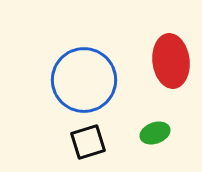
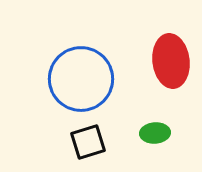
blue circle: moved 3 px left, 1 px up
green ellipse: rotated 16 degrees clockwise
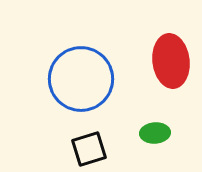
black square: moved 1 px right, 7 px down
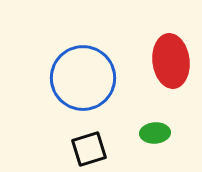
blue circle: moved 2 px right, 1 px up
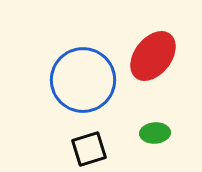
red ellipse: moved 18 px left, 5 px up; rotated 45 degrees clockwise
blue circle: moved 2 px down
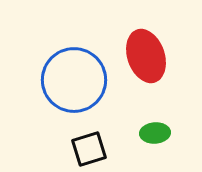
red ellipse: moved 7 px left; rotated 57 degrees counterclockwise
blue circle: moved 9 px left
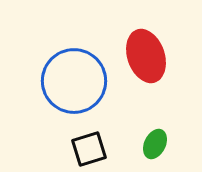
blue circle: moved 1 px down
green ellipse: moved 11 px down; rotated 60 degrees counterclockwise
